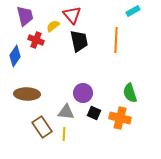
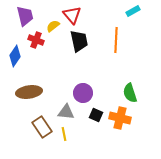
brown ellipse: moved 2 px right, 2 px up; rotated 10 degrees counterclockwise
black square: moved 2 px right, 2 px down
yellow line: rotated 16 degrees counterclockwise
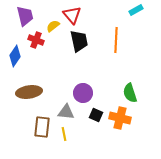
cyan rectangle: moved 3 px right, 1 px up
brown rectangle: rotated 40 degrees clockwise
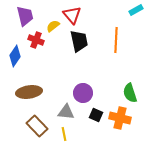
brown rectangle: moved 5 px left, 1 px up; rotated 50 degrees counterclockwise
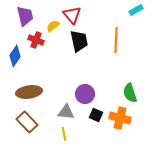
purple circle: moved 2 px right, 1 px down
brown rectangle: moved 10 px left, 4 px up
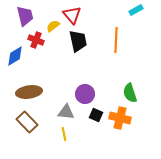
black trapezoid: moved 1 px left
blue diamond: rotated 25 degrees clockwise
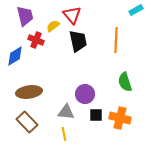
green semicircle: moved 5 px left, 11 px up
black square: rotated 24 degrees counterclockwise
